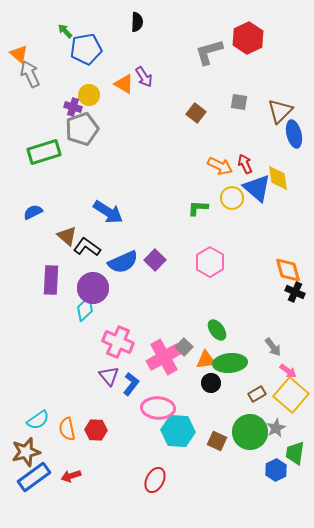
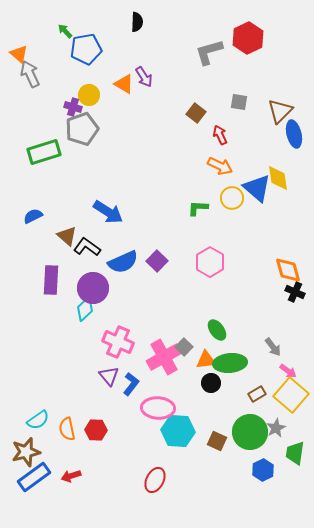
red arrow at (245, 164): moved 25 px left, 29 px up
blue semicircle at (33, 212): moved 4 px down
purple square at (155, 260): moved 2 px right, 1 px down
blue hexagon at (276, 470): moved 13 px left
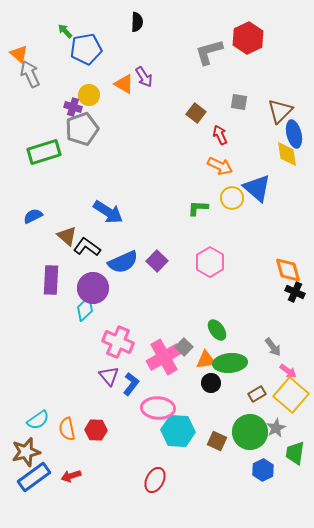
yellow diamond at (278, 178): moved 9 px right, 24 px up
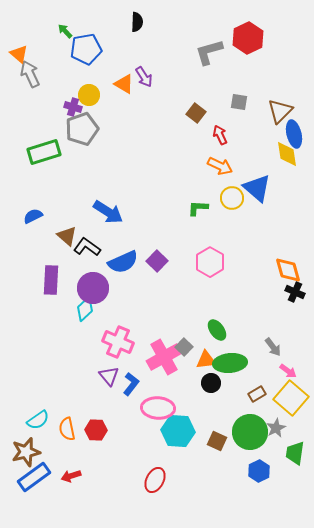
yellow square at (291, 395): moved 3 px down
blue hexagon at (263, 470): moved 4 px left, 1 px down
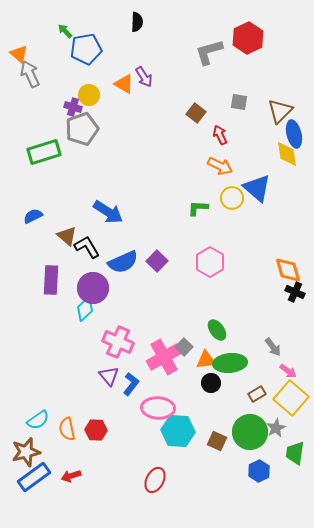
black L-shape at (87, 247): rotated 24 degrees clockwise
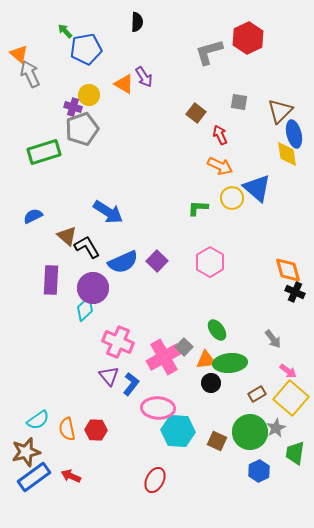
gray arrow at (273, 347): moved 8 px up
red arrow at (71, 476): rotated 42 degrees clockwise
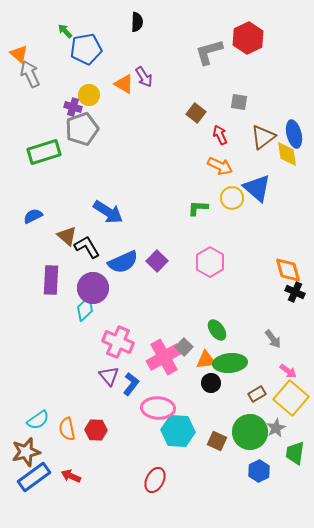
brown triangle at (280, 111): moved 17 px left, 26 px down; rotated 8 degrees clockwise
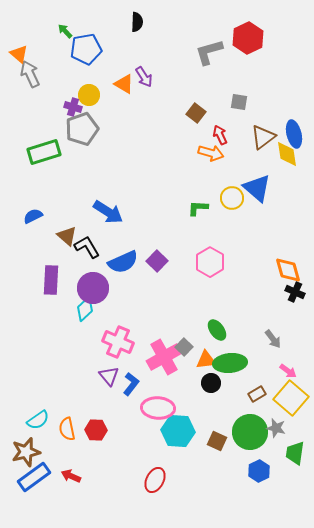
orange arrow at (220, 166): moved 9 px left, 13 px up; rotated 10 degrees counterclockwise
gray star at (276, 428): rotated 30 degrees counterclockwise
